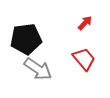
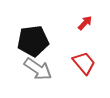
black pentagon: moved 7 px right, 2 px down
red trapezoid: moved 4 px down
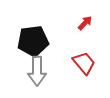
gray arrow: moved 1 px left, 2 px down; rotated 56 degrees clockwise
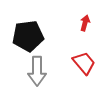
red arrow: rotated 28 degrees counterclockwise
black pentagon: moved 5 px left, 5 px up
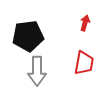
red trapezoid: rotated 50 degrees clockwise
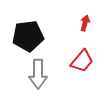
red trapezoid: moved 2 px left, 2 px up; rotated 30 degrees clockwise
gray arrow: moved 1 px right, 3 px down
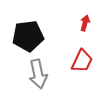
red trapezoid: rotated 15 degrees counterclockwise
gray arrow: rotated 12 degrees counterclockwise
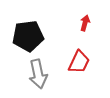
red trapezoid: moved 3 px left, 1 px down
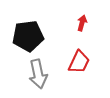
red arrow: moved 3 px left
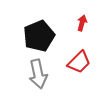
black pentagon: moved 11 px right; rotated 16 degrees counterclockwise
red trapezoid: rotated 20 degrees clockwise
